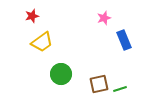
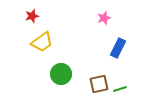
blue rectangle: moved 6 px left, 8 px down; rotated 48 degrees clockwise
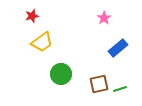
pink star: rotated 16 degrees counterclockwise
blue rectangle: rotated 24 degrees clockwise
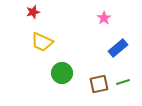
red star: moved 1 px right, 4 px up
yellow trapezoid: rotated 60 degrees clockwise
green circle: moved 1 px right, 1 px up
green line: moved 3 px right, 7 px up
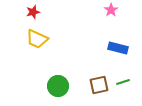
pink star: moved 7 px right, 8 px up
yellow trapezoid: moved 5 px left, 3 px up
blue rectangle: rotated 54 degrees clockwise
green circle: moved 4 px left, 13 px down
brown square: moved 1 px down
